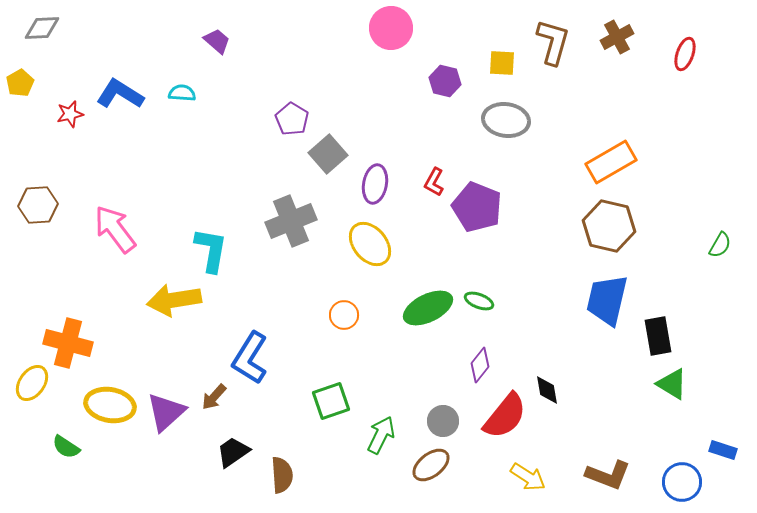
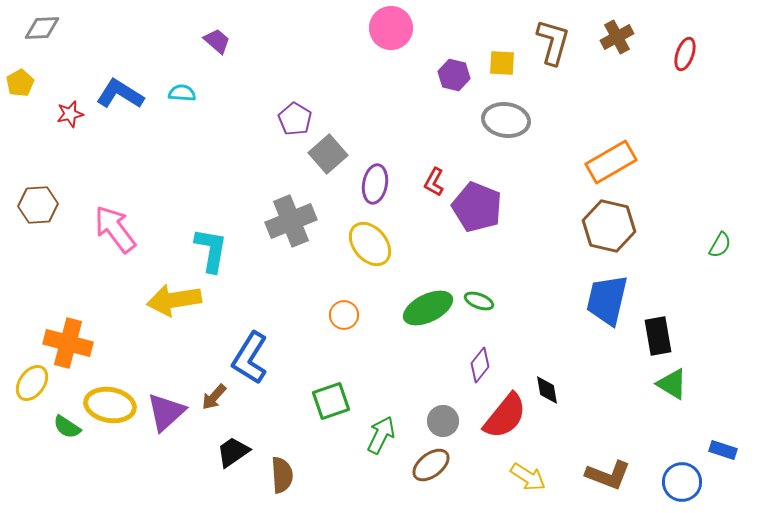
purple hexagon at (445, 81): moved 9 px right, 6 px up
purple pentagon at (292, 119): moved 3 px right
green semicircle at (66, 447): moved 1 px right, 20 px up
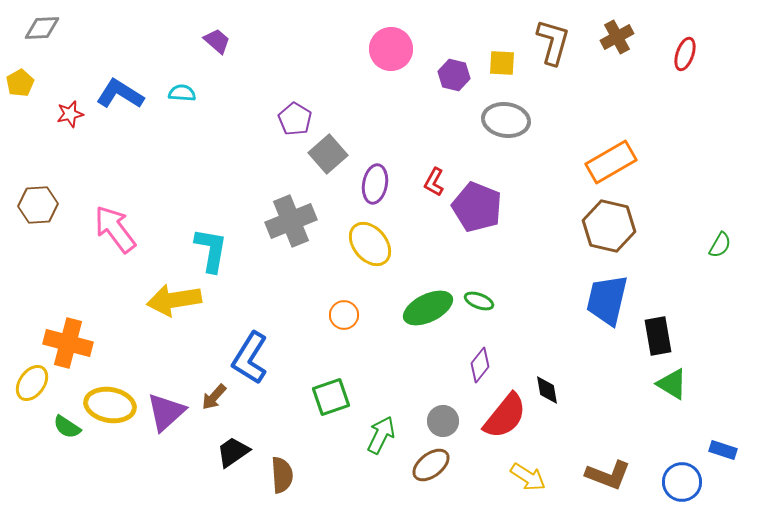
pink circle at (391, 28): moved 21 px down
green square at (331, 401): moved 4 px up
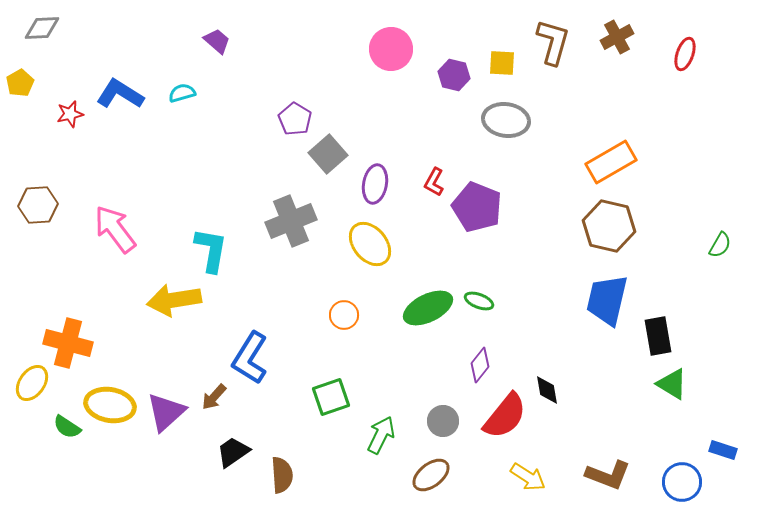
cyan semicircle at (182, 93): rotated 20 degrees counterclockwise
brown ellipse at (431, 465): moved 10 px down
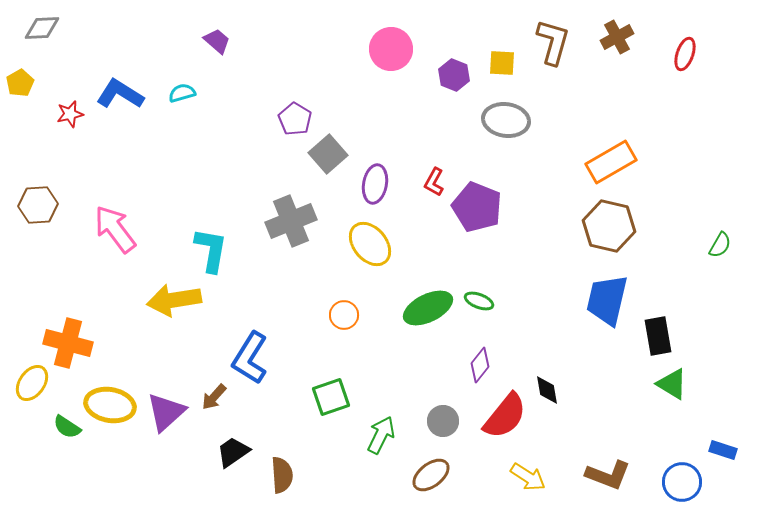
purple hexagon at (454, 75): rotated 8 degrees clockwise
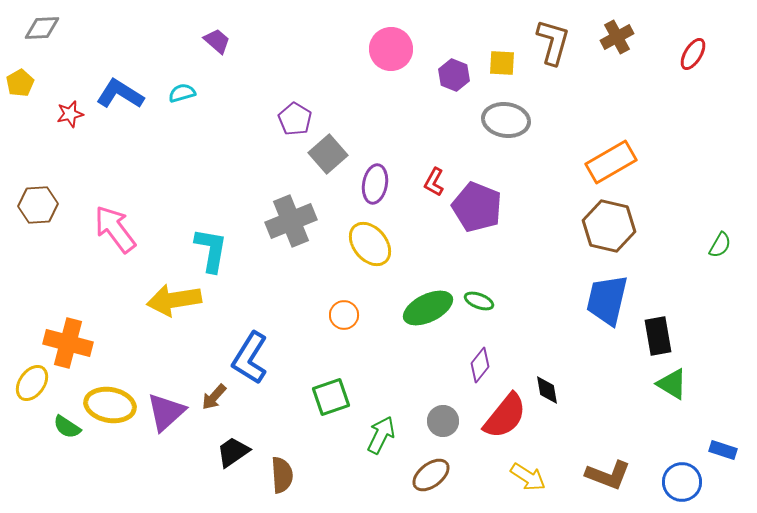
red ellipse at (685, 54): moved 8 px right; rotated 12 degrees clockwise
